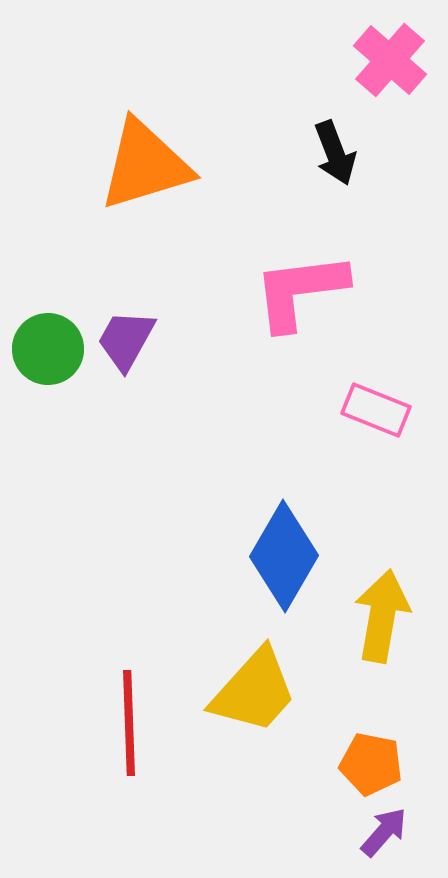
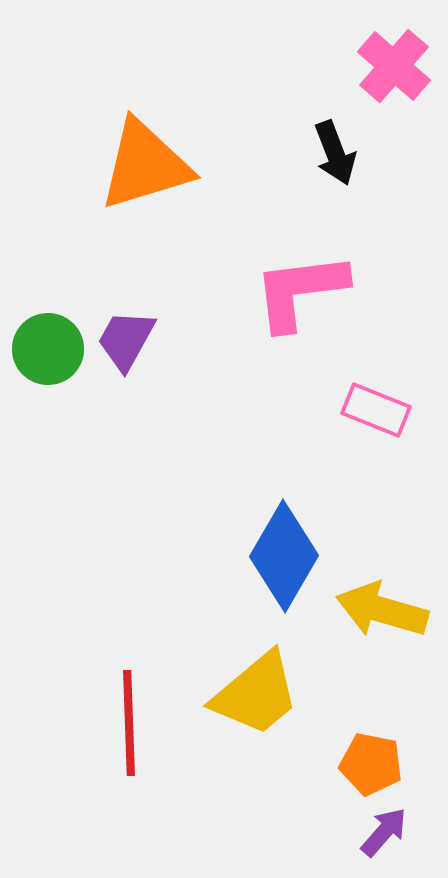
pink cross: moved 4 px right, 6 px down
yellow arrow: moved 6 px up; rotated 84 degrees counterclockwise
yellow trapezoid: moved 2 px right, 3 px down; rotated 8 degrees clockwise
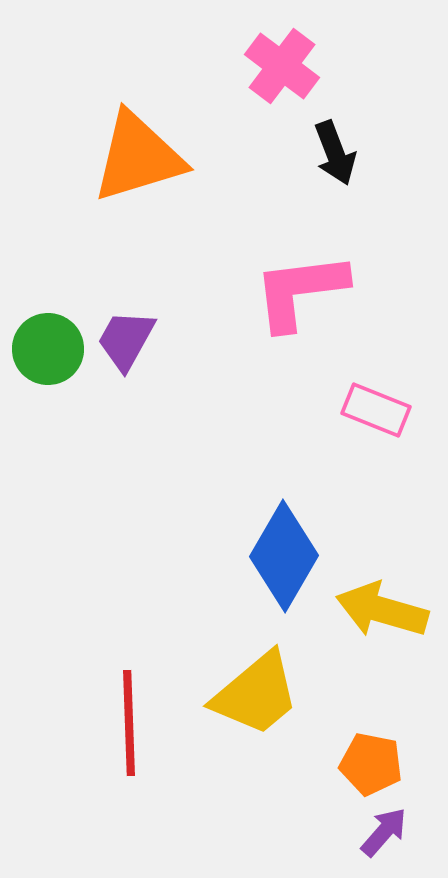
pink cross: moved 112 px left; rotated 4 degrees counterclockwise
orange triangle: moved 7 px left, 8 px up
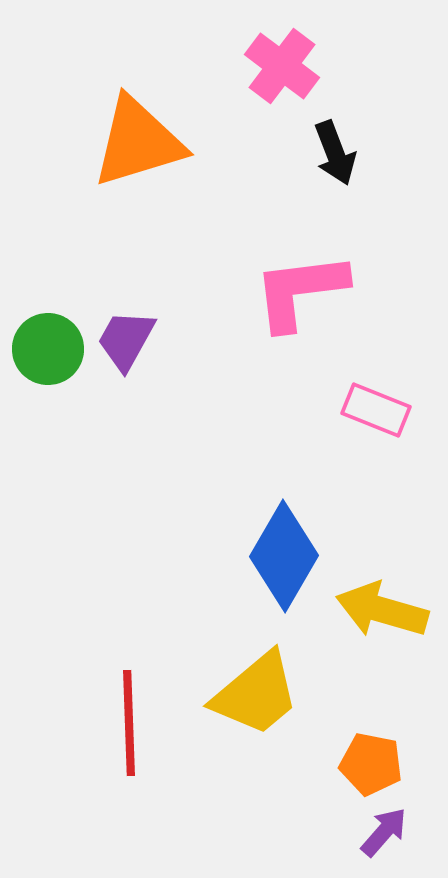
orange triangle: moved 15 px up
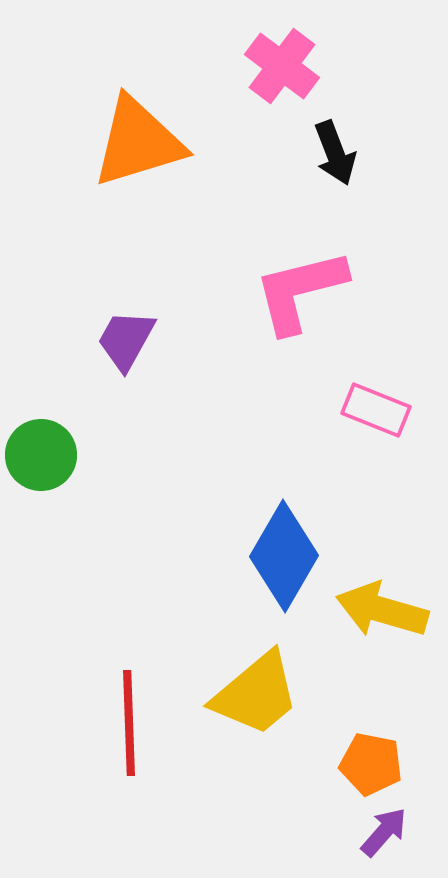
pink L-shape: rotated 7 degrees counterclockwise
green circle: moved 7 px left, 106 px down
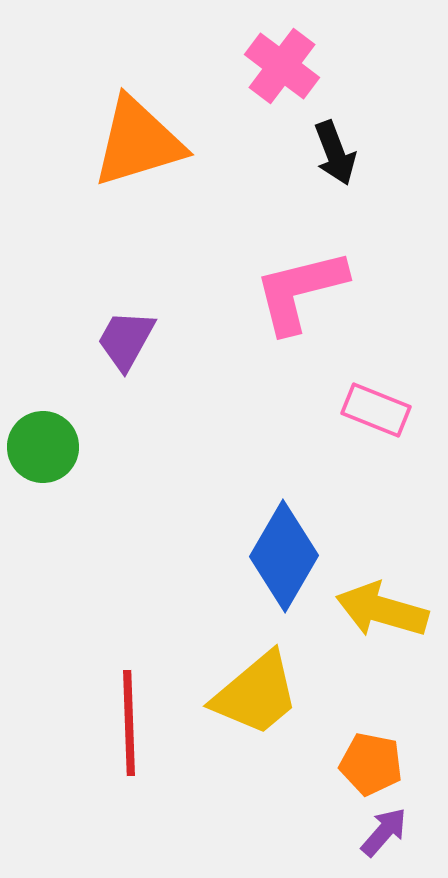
green circle: moved 2 px right, 8 px up
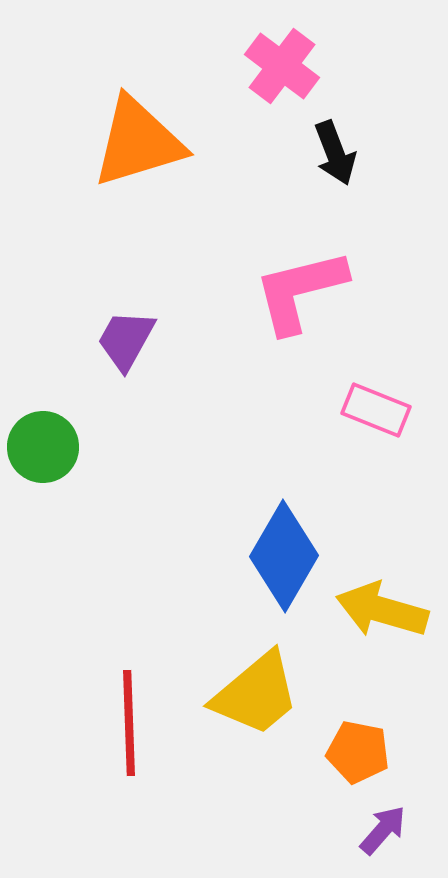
orange pentagon: moved 13 px left, 12 px up
purple arrow: moved 1 px left, 2 px up
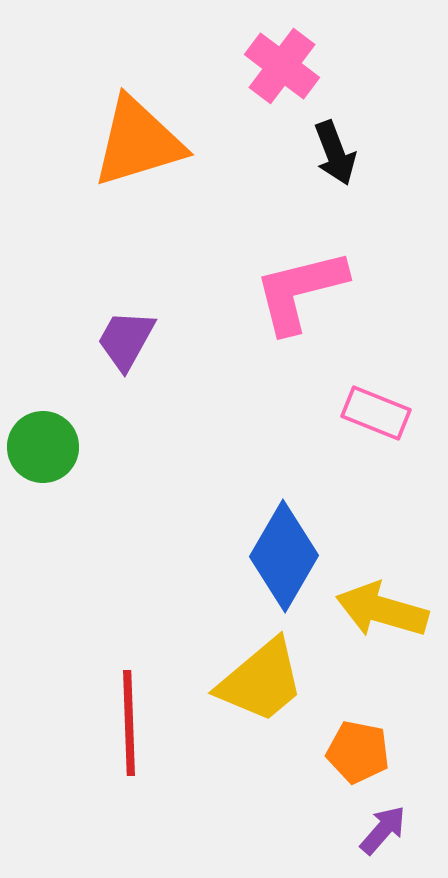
pink rectangle: moved 3 px down
yellow trapezoid: moved 5 px right, 13 px up
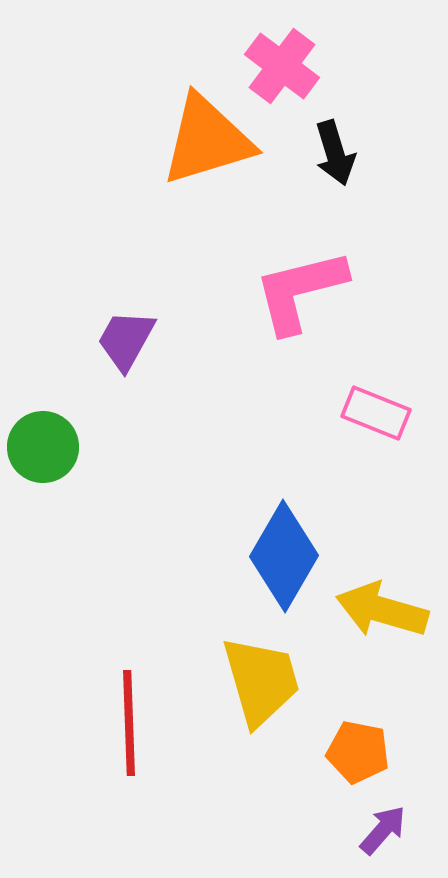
orange triangle: moved 69 px right, 2 px up
black arrow: rotated 4 degrees clockwise
yellow trapezoid: rotated 66 degrees counterclockwise
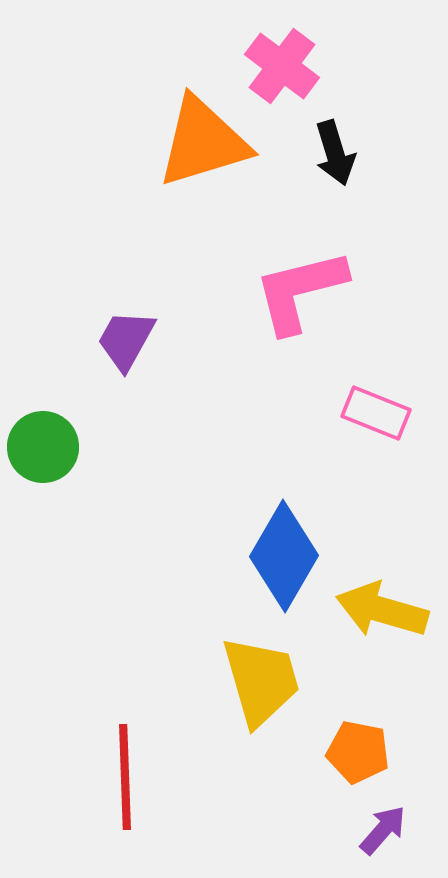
orange triangle: moved 4 px left, 2 px down
red line: moved 4 px left, 54 px down
